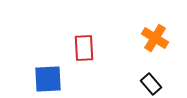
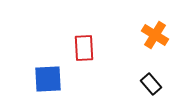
orange cross: moved 3 px up
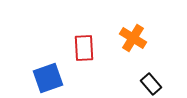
orange cross: moved 22 px left, 3 px down
blue square: moved 1 px up; rotated 16 degrees counterclockwise
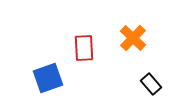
orange cross: rotated 12 degrees clockwise
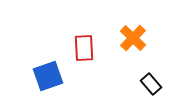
blue square: moved 2 px up
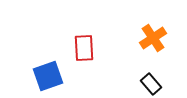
orange cross: moved 20 px right; rotated 12 degrees clockwise
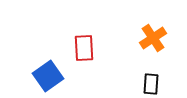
blue square: rotated 16 degrees counterclockwise
black rectangle: rotated 45 degrees clockwise
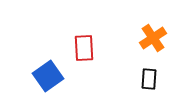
black rectangle: moved 2 px left, 5 px up
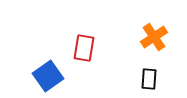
orange cross: moved 1 px right, 1 px up
red rectangle: rotated 12 degrees clockwise
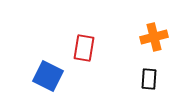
orange cross: rotated 20 degrees clockwise
blue square: rotated 28 degrees counterclockwise
